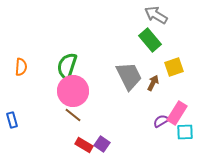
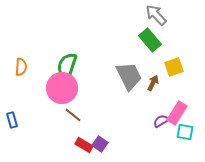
gray arrow: rotated 15 degrees clockwise
pink circle: moved 11 px left, 3 px up
cyan square: rotated 12 degrees clockwise
purple square: moved 2 px left
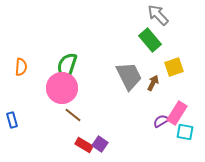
gray arrow: moved 2 px right
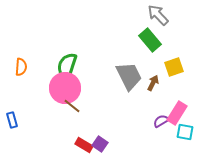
pink circle: moved 3 px right
brown line: moved 1 px left, 9 px up
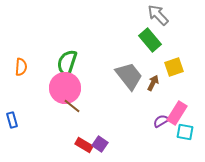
green semicircle: moved 3 px up
gray trapezoid: rotated 12 degrees counterclockwise
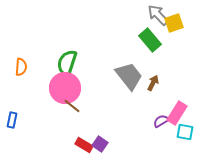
yellow square: moved 44 px up
blue rectangle: rotated 28 degrees clockwise
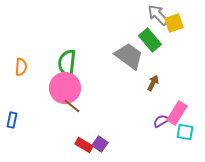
green semicircle: rotated 12 degrees counterclockwise
gray trapezoid: moved 20 px up; rotated 16 degrees counterclockwise
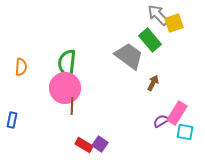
brown line: rotated 54 degrees clockwise
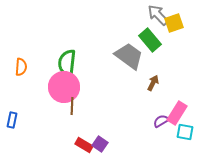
pink circle: moved 1 px left, 1 px up
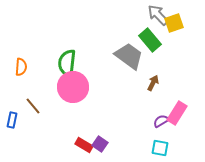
pink circle: moved 9 px right
brown line: moved 39 px left; rotated 42 degrees counterclockwise
cyan square: moved 25 px left, 16 px down
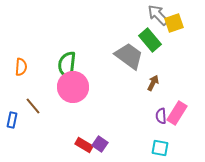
green semicircle: moved 2 px down
purple semicircle: moved 5 px up; rotated 63 degrees counterclockwise
